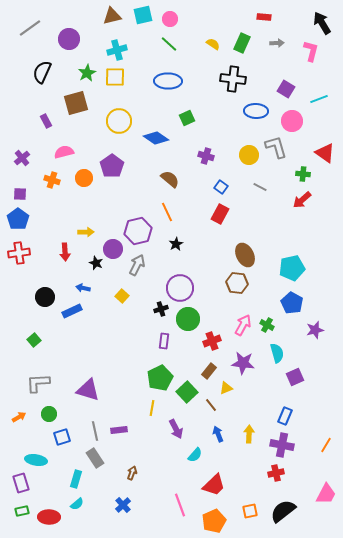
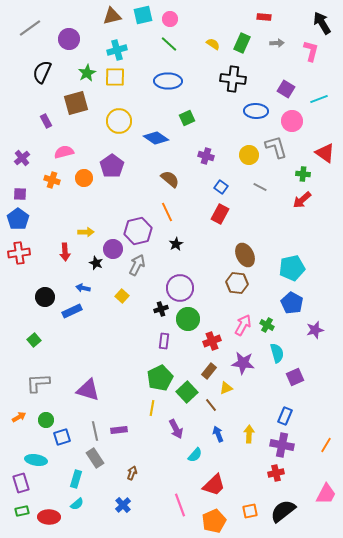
green circle at (49, 414): moved 3 px left, 6 px down
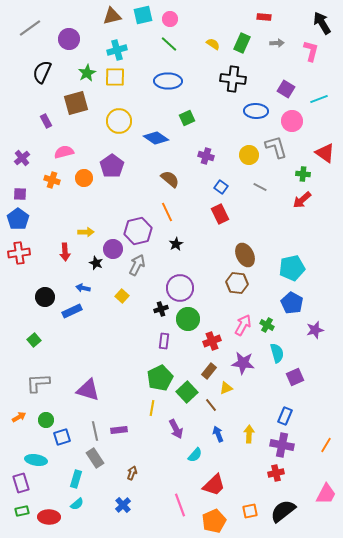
red rectangle at (220, 214): rotated 54 degrees counterclockwise
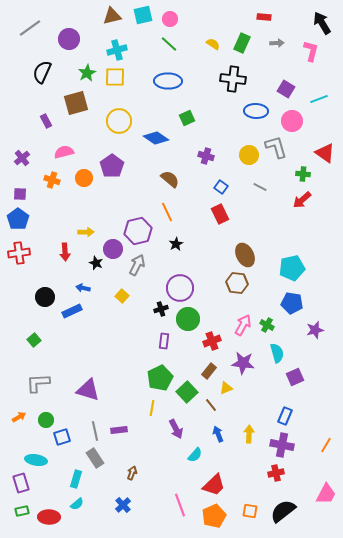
blue pentagon at (292, 303): rotated 20 degrees counterclockwise
orange square at (250, 511): rotated 21 degrees clockwise
orange pentagon at (214, 521): moved 5 px up
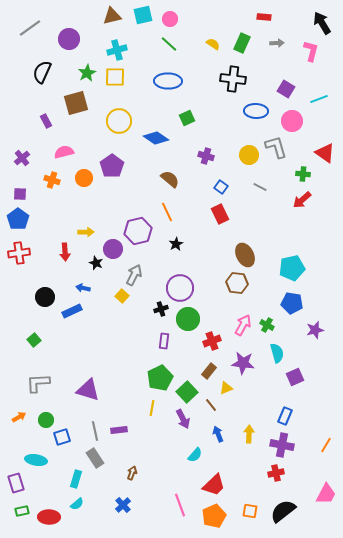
gray arrow at (137, 265): moved 3 px left, 10 px down
purple arrow at (176, 429): moved 7 px right, 10 px up
purple rectangle at (21, 483): moved 5 px left
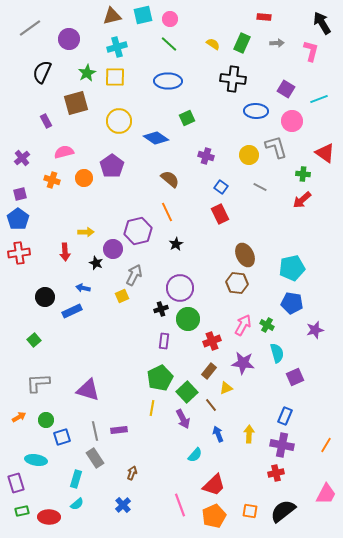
cyan cross at (117, 50): moved 3 px up
purple square at (20, 194): rotated 16 degrees counterclockwise
yellow square at (122, 296): rotated 24 degrees clockwise
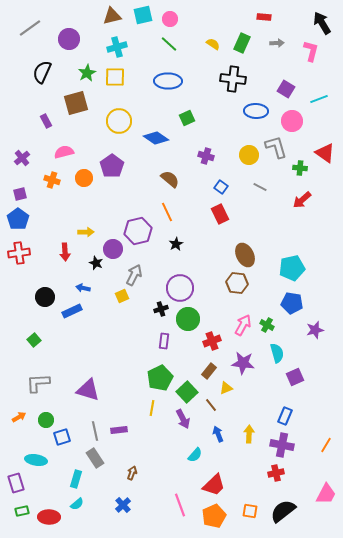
green cross at (303, 174): moved 3 px left, 6 px up
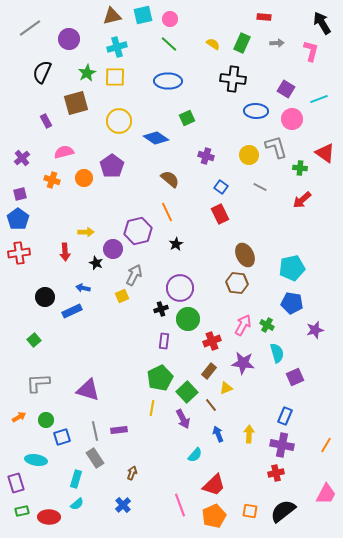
pink circle at (292, 121): moved 2 px up
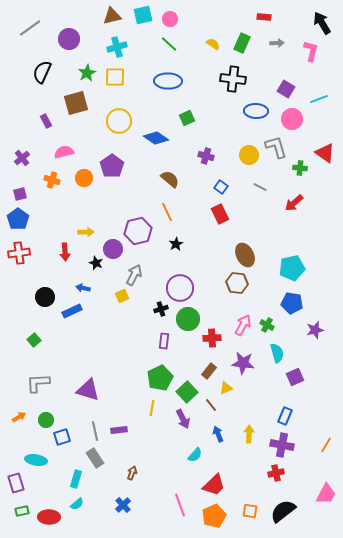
red arrow at (302, 200): moved 8 px left, 3 px down
red cross at (212, 341): moved 3 px up; rotated 18 degrees clockwise
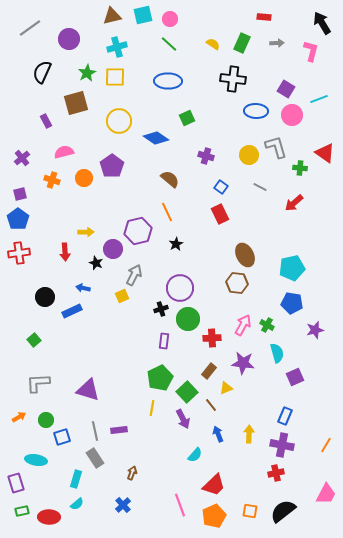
pink circle at (292, 119): moved 4 px up
